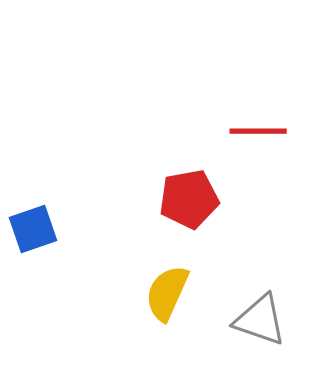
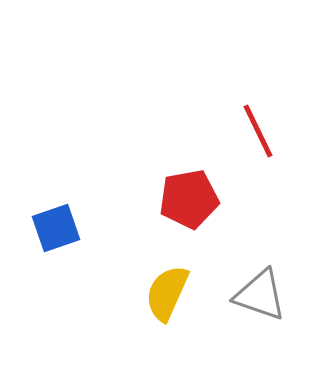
red line: rotated 64 degrees clockwise
blue square: moved 23 px right, 1 px up
gray triangle: moved 25 px up
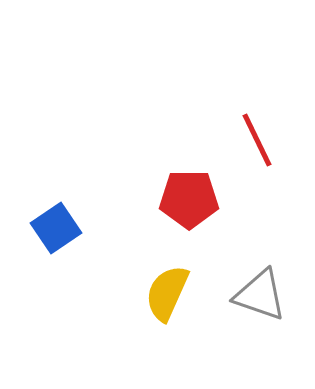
red line: moved 1 px left, 9 px down
red pentagon: rotated 10 degrees clockwise
blue square: rotated 15 degrees counterclockwise
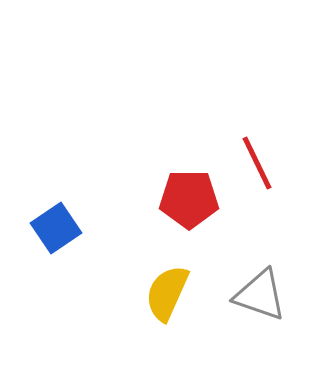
red line: moved 23 px down
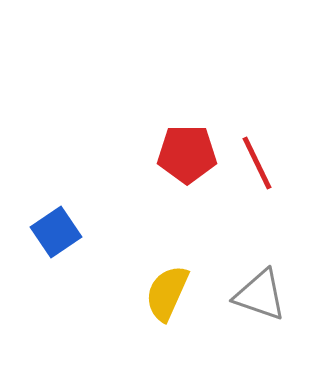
red pentagon: moved 2 px left, 45 px up
blue square: moved 4 px down
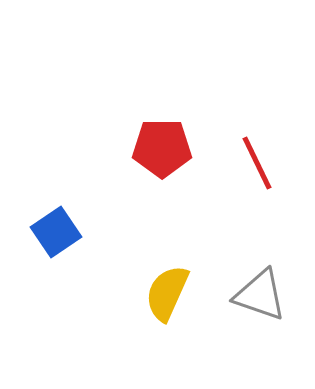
red pentagon: moved 25 px left, 6 px up
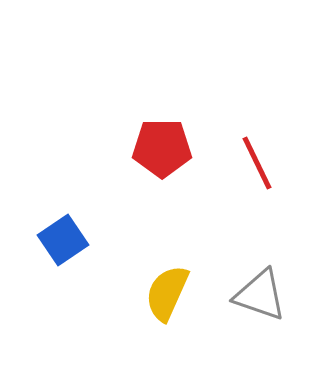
blue square: moved 7 px right, 8 px down
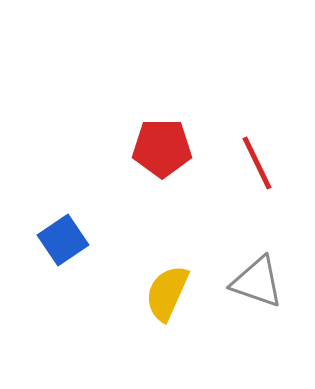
gray triangle: moved 3 px left, 13 px up
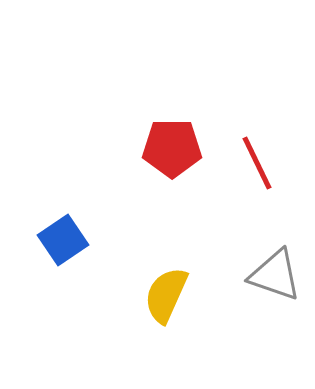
red pentagon: moved 10 px right
gray triangle: moved 18 px right, 7 px up
yellow semicircle: moved 1 px left, 2 px down
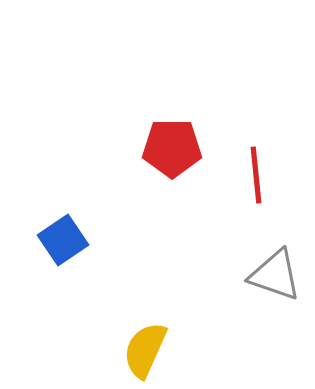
red line: moved 1 px left, 12 px down; rotated 20 degrees clockwise
yellow semicircle: moved 21 px left, 55 px down
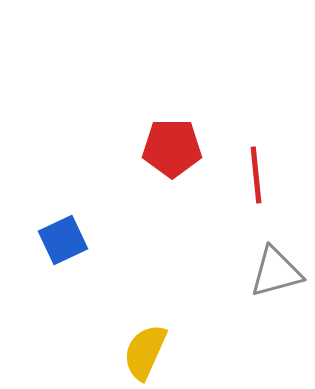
blue square: rotated 9 degrees clockwise
gray triangle: moved 1 px right, 3 px up; rotated 34 degrees counterclockwise
yellow semicircle: moved 2 px down
